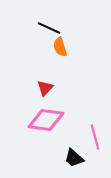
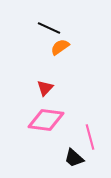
orange semicircle: rotated 72 degrees clockwise
pink line: moved 5 px left
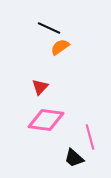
red triangle: moved 5 px left, 1 px up
